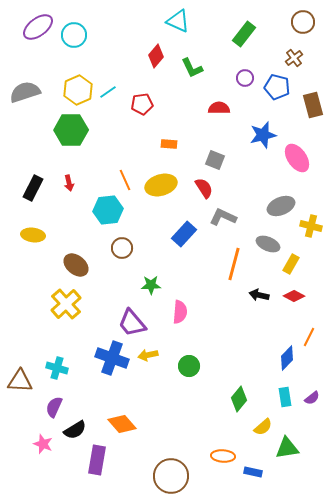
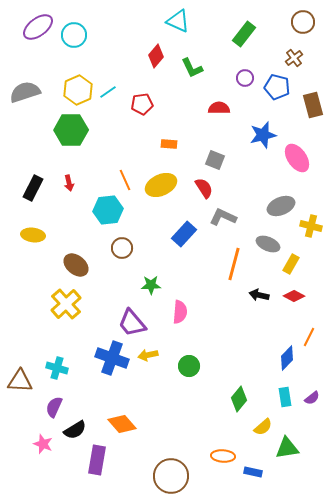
yellow ellipse at (161, 185): rotated 8 degrees counterclockwise
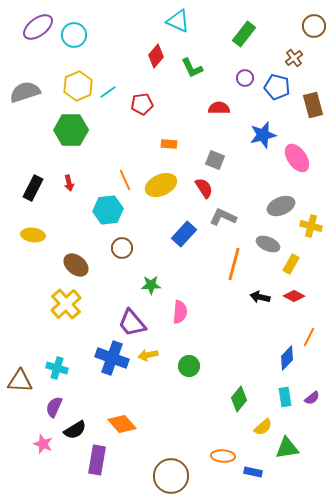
brown circle at (303, 22): moved 11 px right, 4 px down
yellow hexagon at (78, 90): moved 4 px up
black arrow at (259, 295): moved 1 px right, 2 px down
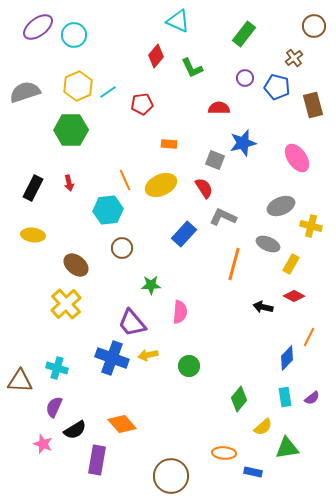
blue star at (263, 135): moved 20 px left, 8 px down
black arrow at (260, 297): moved 3 px right, 10 px down
orange ellipse at (223, 456): moved 1 px right, 3 px up
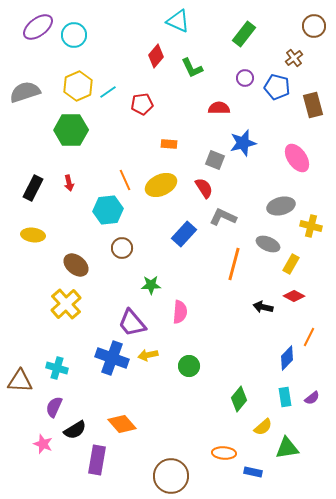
gray ellipse at (281, 206): rotated 8 degrees clockwise
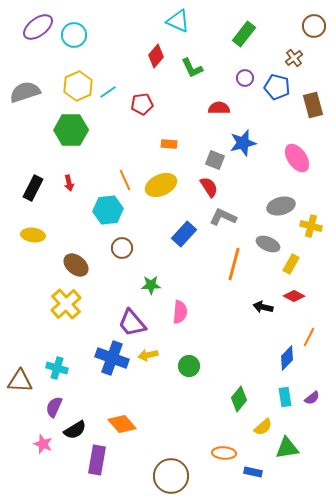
red semicircle at (204, 188): moved 5 px right, 1 px up
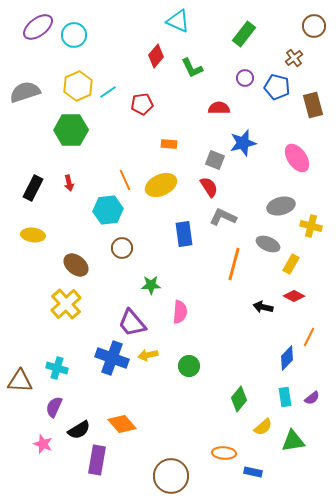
blue rectangle at (184, 234): rotated 50 degrees counterclockwise
black semicircle at (75, 430): moved 4 px right
green triangle at (287, 448): moved 6 px right, 7 px up
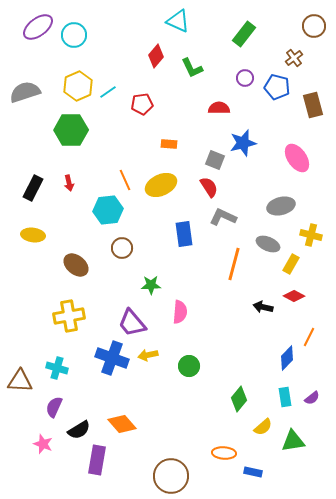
yellow cross at (311, 226): moved 9 px down
yellow cross at (66, 304): moved 3 px right, 12 px down; rotated 32 degrees clockwise
